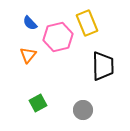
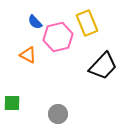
blue semicircle: moved 5 px right, 1 px up
orange triangle: rotated 42 degrees counterclockwise
black trapezoid: rotated 44 degrees clockwise
green square: moved 26 px left; rotated 30 degrees clockwise
gray circle: moved 25 px left, 4 px down
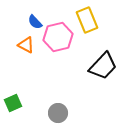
yellow rectangle: moved 3 px up
orange triangle: moved 2 px left, 10 px up
green square: moved 1 px right; rotated 24 degrees counterclockwise
gray circle: moved 1 px up
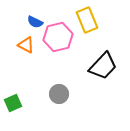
blue semicircle: rotated 21 degrees counterclockwise
gray circle: moved 1 px right, 19 px up
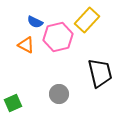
yellow rectangle: rotated 65 degrees clockwise
black trapezoid: moved 3 px left, 7 px down; rotated 56 degrees counterclockwise
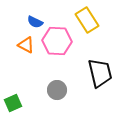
yellow rectangle: rotated 75 degrees counterclockwise
pink hexagon: moved 1 px left, 4 px down; rotated 16 degrees clockwise
gray circle: moved 2 px left, 4 px up
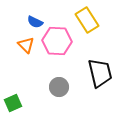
orange triangle: rotated 18 degrees clockwise
gray circle: moved 2 px right, 3 px up
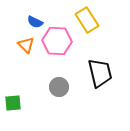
green square: rotated 18 degrees clockwise
